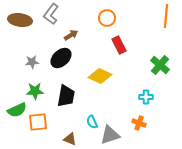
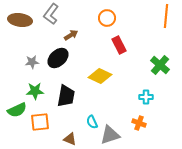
black ellipse: moved 3 px left
orange square: moved 2 px right
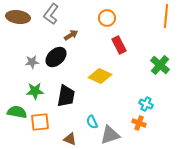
brown ellipse: moved 2 px left, 3 px up
black ellipse: moved 2 px left, 1 px up
cyan cross: moved 7 px down; rotated 24 degrees clockwise
green semicircle: moved 2 px down; rotated 144 degrees counterclockwise
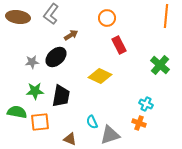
black trapezoid: moved 5 px left
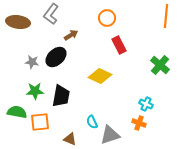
brown ellipse: moved 5 px down
gray star: rotated 16 degrees clockwise
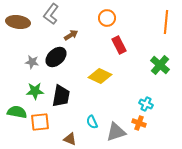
orange line: moved 6 px down
gray triangle: moved 6 px right, 3 px up
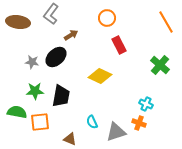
orange line: rotated 35 degrees counterclockwise
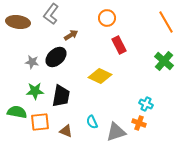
green cross: moved 4 px right, 4 px up
brown triangle: moved 4 px left, 8 px up
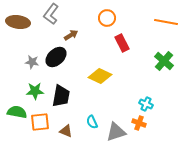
orange line: rotated 50 degrees counterclockwise
red rectangle: moved 3 px right, 2 px up
